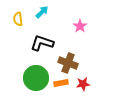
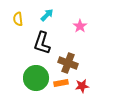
cyan arrow: moved 5 px right, 3 px down
black L-shape: rotated 90 degrees counterclockwise
red star: moved 1 px left, 2 px down
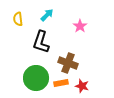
black L-shape: moved 1 px left, 1 px up
red star: rotated 24 degrees clockwise
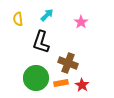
pink star: moved 1 px right, 4 px up
red star: moved 1 px up; rotated 16 degrees clockwise
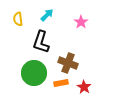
green circle: moved 2 px left, 5 px up
red star: moved 2 px right, 2 px down
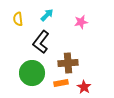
pink star: rotated 24 degrees clockwise
black L-shape: rotated 20 degrees clockwise
brown cross: rotated 24 degrees counterclockwise
green circle: moved 2 px left
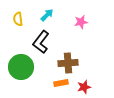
green circle: moved 11 px left, 6 px up
red star: rotated 24 degrees clockwise
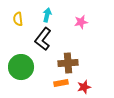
cyan arrow: rotated 32 degrees counterclockwise
black L-shape: moved 2 px right, 3 px up
